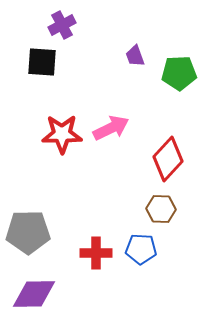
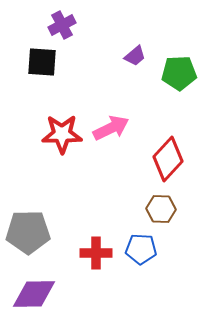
purple trapezoid: rotated 110 degrees counterclockwise
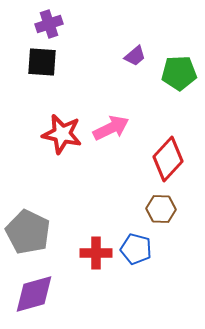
purple cross: moved 13 px left, 1 px up; rotated 8 degrees clockwise
red star: rotated 12 degrees clockwise
gray pentagon: rotated 27 degrees clockwise
blue pentagon: moved 5 px left; rotated 12 degrees clockwise
purple diamond: rotated 15 degrees counterclockwise
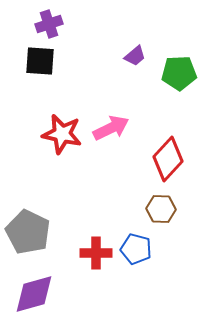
black square: moved 2 px left, 1 px up
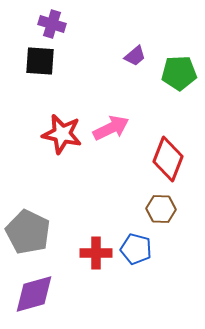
purple cross: moved 3 px right; rotated 36 degrees clockwise
red diamond: rotated 21 degrees counterclockwise
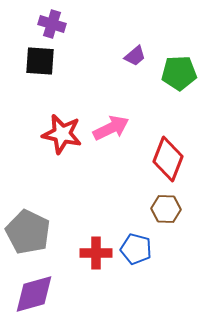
brown hexagon: moved 5 px right
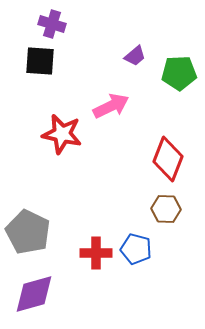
pink arrow: moved 22 px up
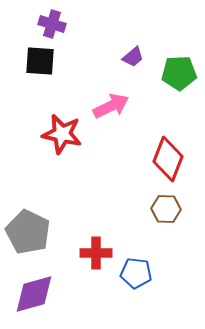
purple trapezoid: moved 2 px left, 1 px down
blue pentagon: moved 24 px down; rotated 8 degrees counterclockwise
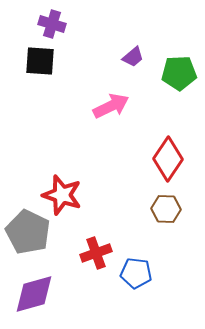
red star: moved 61 px down; rotated 6 degrees clockwise
red diamond: rotated 12 degrees clockwise
red cross: rotated 20 degrees counterclockwise
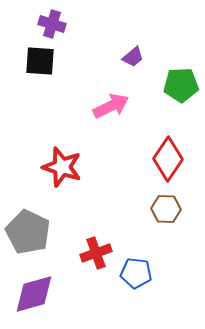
green pentagon: moved 2 px right, 12 px down
red star: moved 28 px up
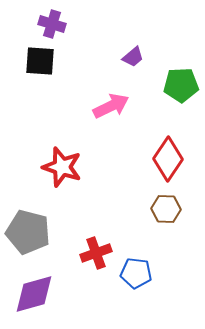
gray pentagon: rotated 12 degrees counterclockwise
